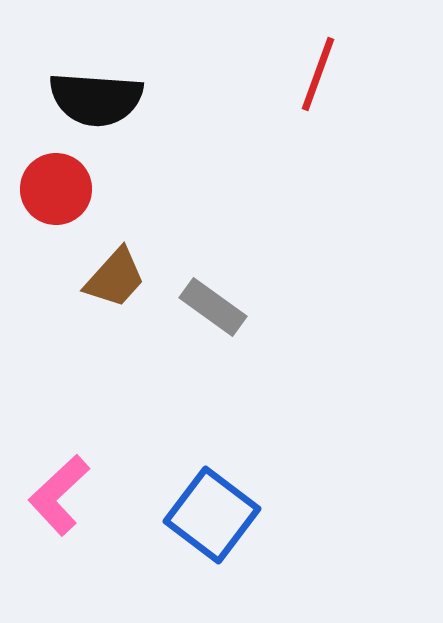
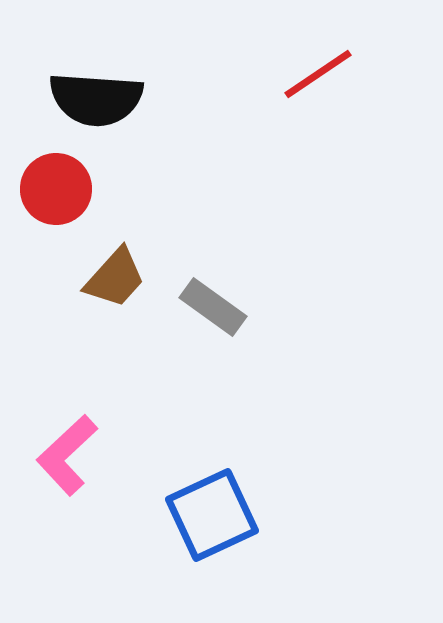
red line: rotated 36 degrees clockwise
pink L-shape: moved 8 px right, 40 px up
blue square: rotated 28 degrees clockwise
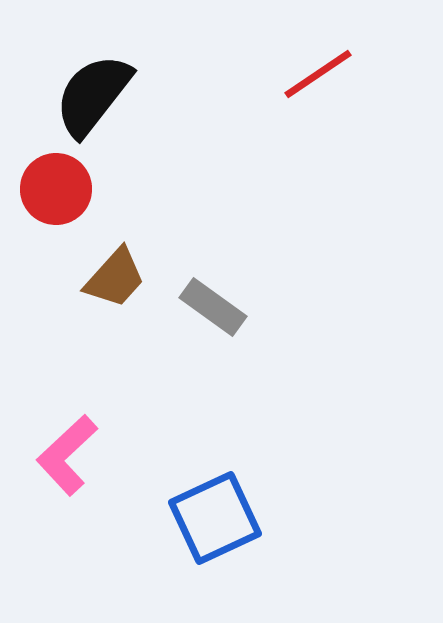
black semicircle: moved 3 px left, 4 px up; rotated 124 degrees clockwise
blue square: moved 3 px right, 3 px down
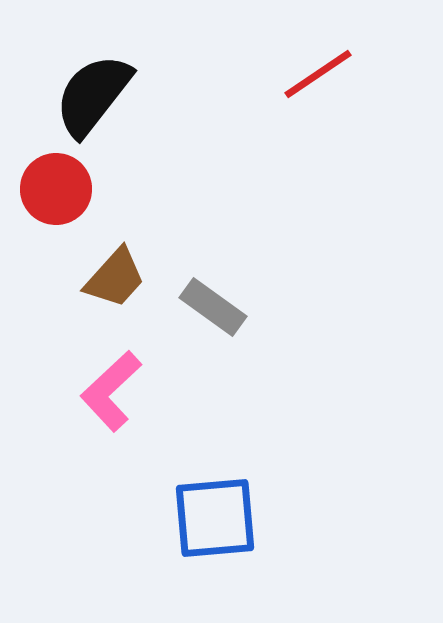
pink L-shape: moved 44 px right, 64 px up
blue square: rotated 20 degrees clockwise
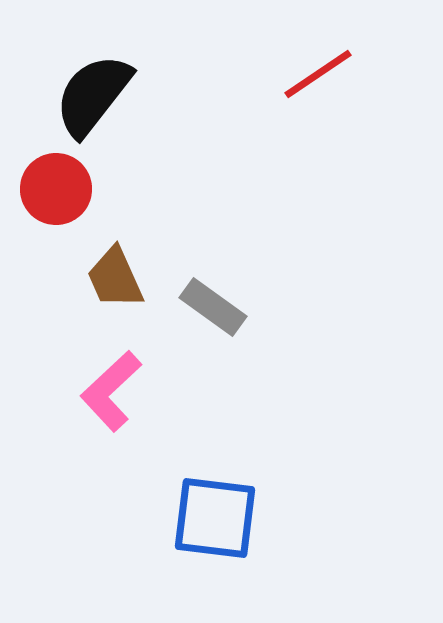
brown trapezoid: rotated 114 degrees clockwise
blue square: rotated 12 degrees clockwise
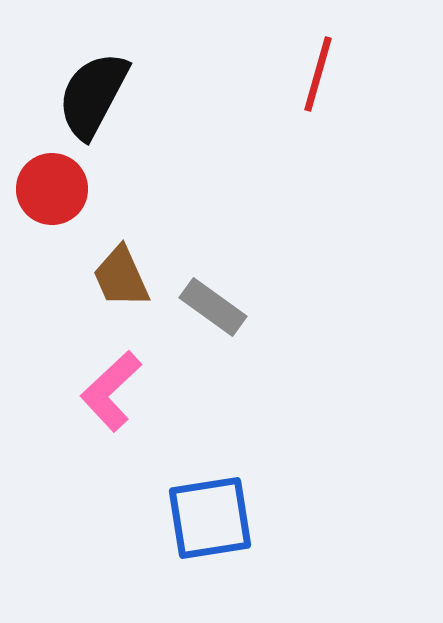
red line: rotated 40 degrees counterclockwise
black semicircle: rotated 10 degrees counterclockwise
red circle: moved 4 px left
brown trapezoid: moved 6 px right, 1 px up
blue square: moved 5 px left; rotated 16 degrees counterclockwise
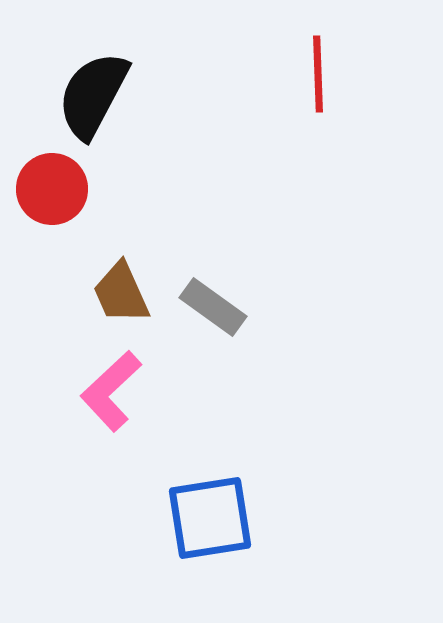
red line: rotated 18 degrees counterclockwise
brown trapezoid: moved 16 px down
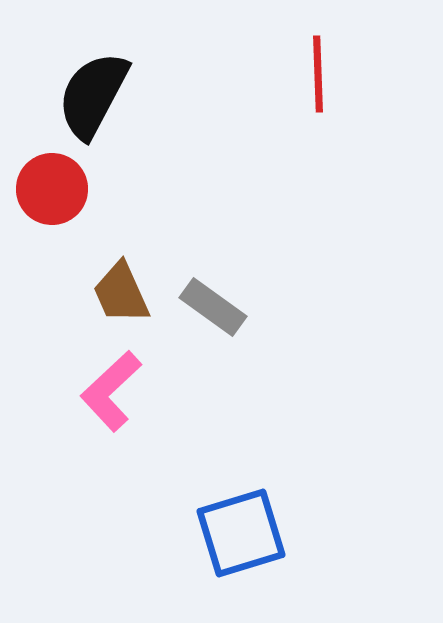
blue square: moved 31 px right, 15 px down; rotated 8 degrees counterclockwise
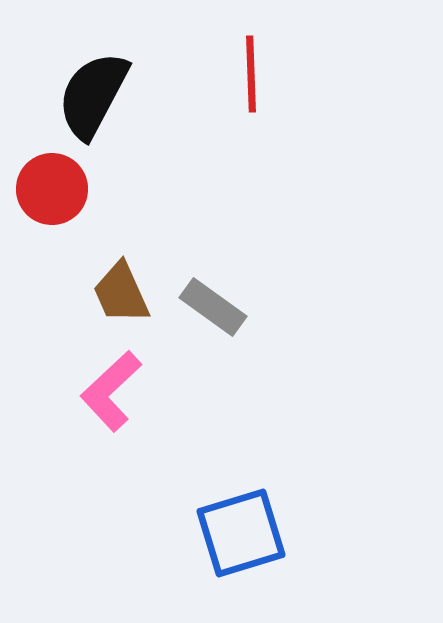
red line: moved 67 px left
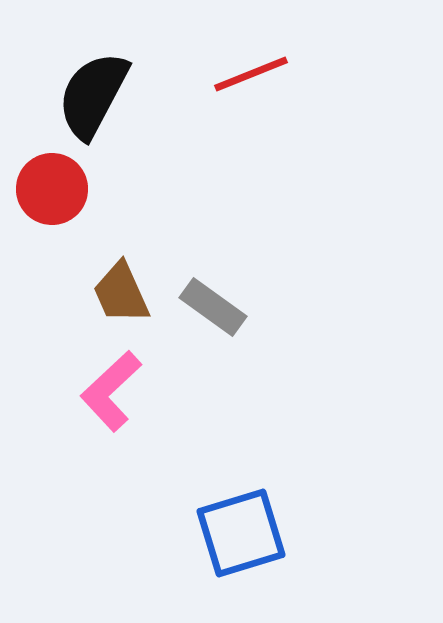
red line: rotated 70 degrees clockwise
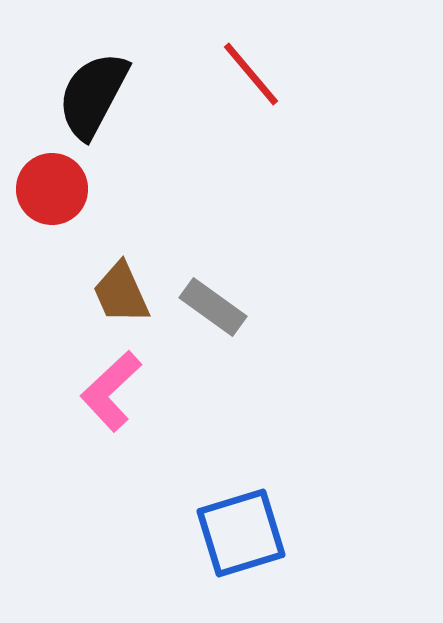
red line: rotated 72 degrees clockwise
